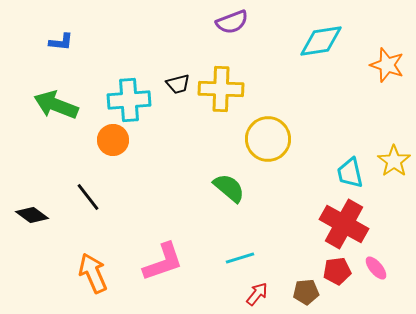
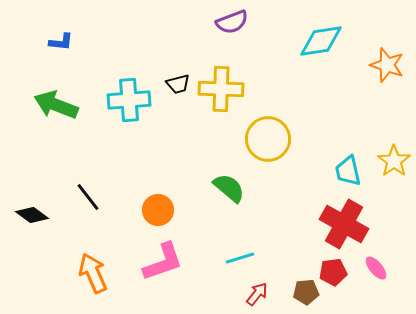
orange circle: moved 45 px right, 70 px down
cyan trapezoid: moved 2 px left, 2 px up
red pentagon: moved 4 px left, 1 px down
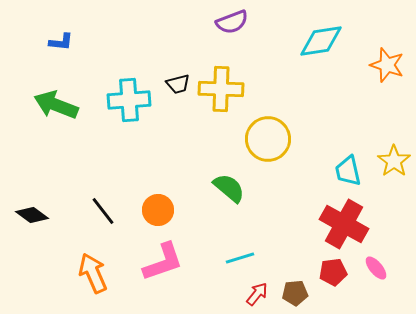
black line: moved 15 px right, 14 px down
brown pentagon: moved 11 px left, 1 px down
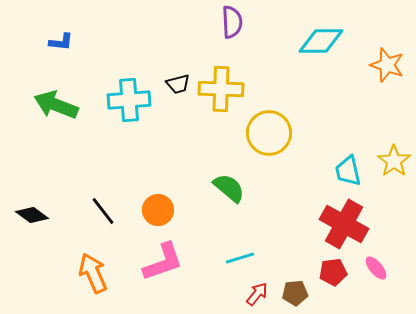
purple semicircle: rotated 72 degrees counterclockwise
cyan diamond: rotated 9 degrees clockwise
yellow circle: moved 1 px right, 6 px up
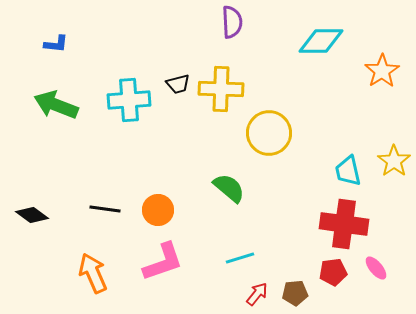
blue L-shape: moved 5 px left, 2 px down
orange star: moved 5 px left, 6 px down; rotated 20 degrees clockwise
black line: moved 2 px right, 2 px up; rotated 44 degrees counterclockwise
red cross: rotated 21 degrees counterclockwise
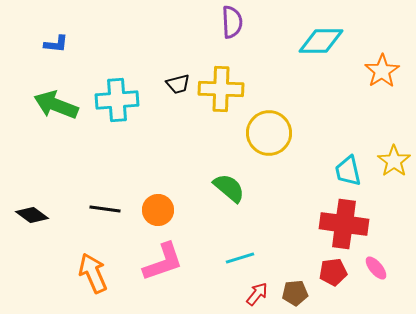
cyan cross: moved 12 px left
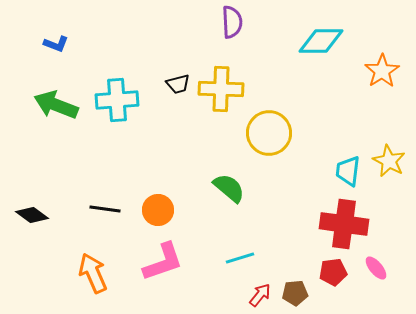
blue L-shape: rotated 15 degrees clockwise
yellow star: moved 5 px left; rotated 8 degrees counterclockwise
cyan trapezoid: rotated 20 degrees clockwise
red arrow: moved 3 px right, 1 px down
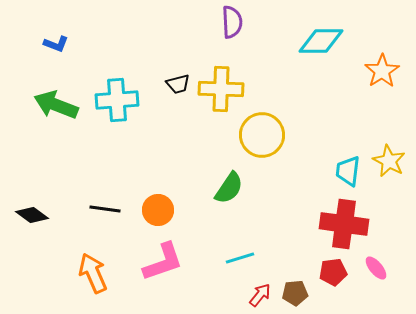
yellow circle: moved 7 px left, 2 px down
green semicircle: rotated 84 degrees clockwise
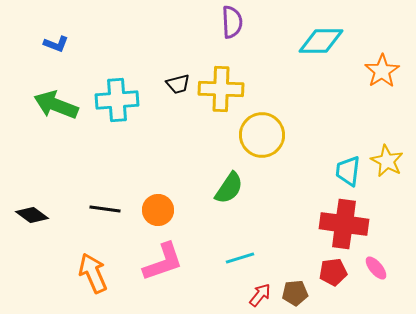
yellow star: moved 2 px left
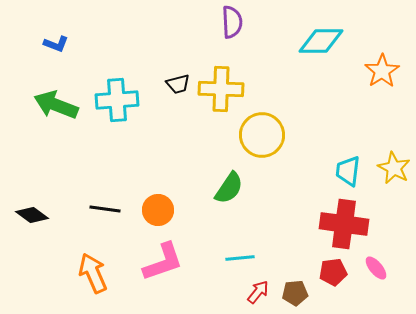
yellow star: moved 7 px right, 7 px down
cyan line: rotated 12 degrees clockwise
red arrow: moved 2 px left, 3 px up
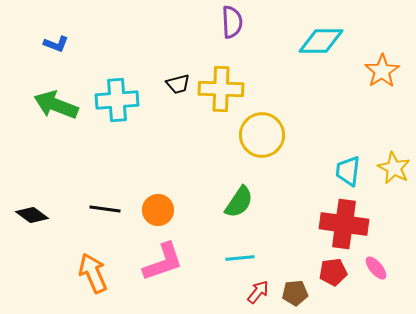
green semicircle: moved 10 px right, 14 px down
